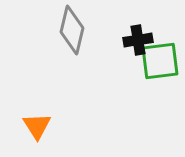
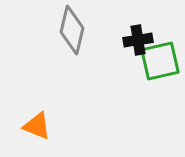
green square: rotated 6 degrees counterclockwise
orange triangle: rotated 36 degrees counterclockwise
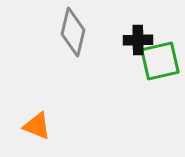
gray diamond: moved 1 px right, 2 px down
black cross: rotated 8 degrees clockwise
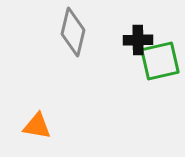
orange triangle: rotated 12 degrees counterclockwise
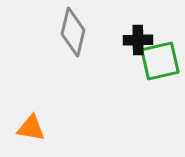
orange triangle: moved 6 px left, 2 px down
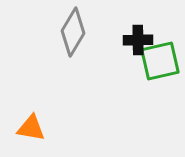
gray diamond: rotated 18 degrees clockwise
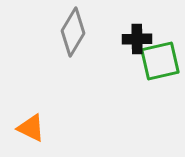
black cross: moved 1 px left, 1 px up
orange triangle: rotated 16 degrees clockwise
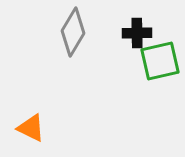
black cross: moved 6 px up
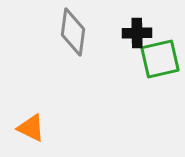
gray diamond: rotated 24 degrees counterclockwise
green square: moved 2 px up
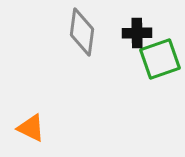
gray diamond: moved 9 px right
green square: rotated 6 degrees counterclockwise
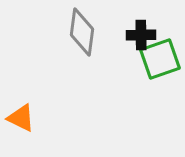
black cross: moved 4 px right, 2 px down
orange triangle: moved 10 px left, 10 px up
